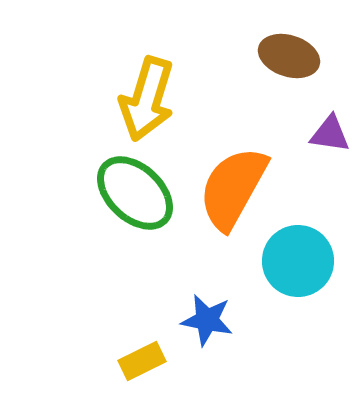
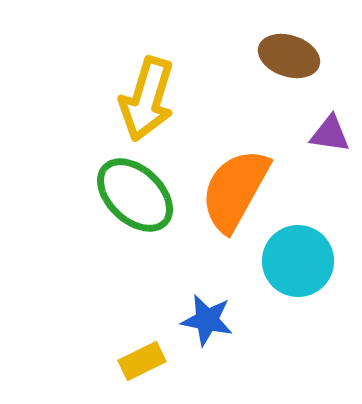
orange semicircle: moved 2 px right, 2 px down
green ellipse: moved 2 px down
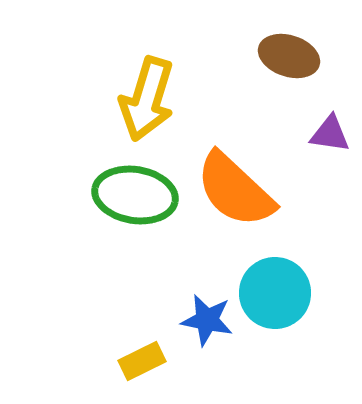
orange semicircle: rotated 76 degrees counterclockwise
green ellipse: rotated 34 degrees counterclockwise
cyan circle: moved 23 px left, 32 px down
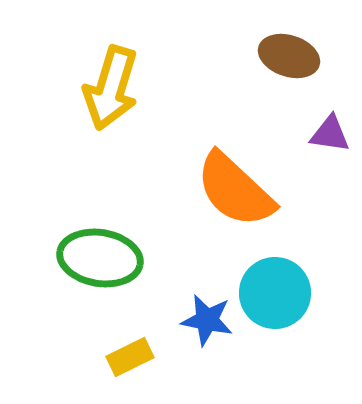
yellow arrow: moved 36 px left, 11 px up
green ellipse: moved 35 px left, 63 px down
yellow rectangle: moved 12 px left, 4 px up
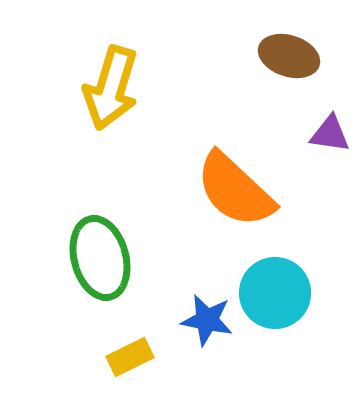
green ellipse: rotated 66 degrees clockwise
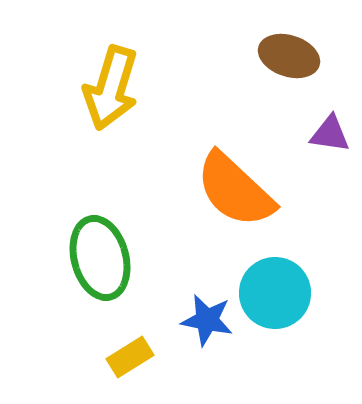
yellow rectangle: rotated 6 degrees counterclockwise
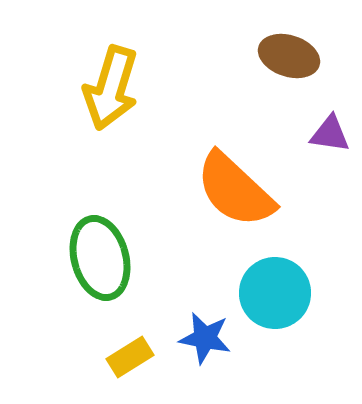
blue star: moved 2 px left, 18 px down
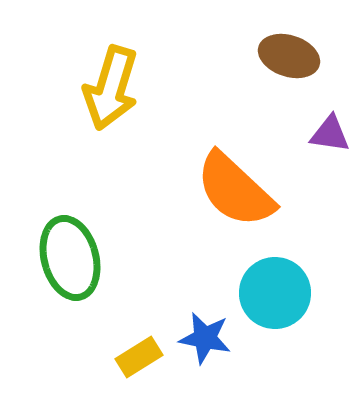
green ellipse: moved 30 px left
yellow rectangle: moved 9 px right
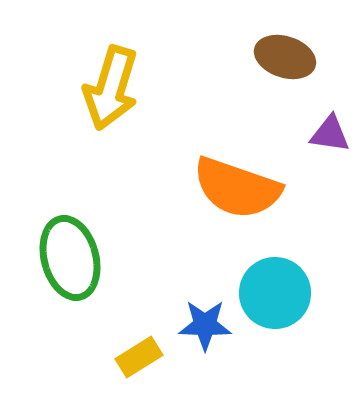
brown ellipse: moved 4 px left, 1 px down
orange semicircle: moved 2 px right, 2 px up; rotated 24 degrees counterclockwise
blue star: moved 13 px up; rotated 10 degrees counterclockwise
